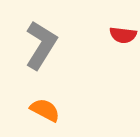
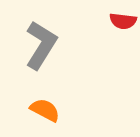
red semicircle: moved 14 px up
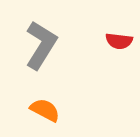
red semicircle: moved 4 px left, 20 px down
